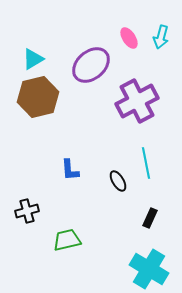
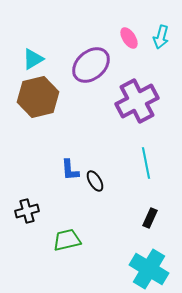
black ellipse: moved 23 px left
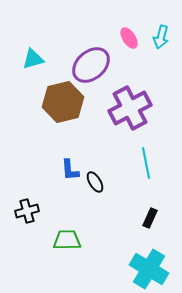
cyan triangle: rotated 15 degrees clockwise
brown hexagon: moved 25 px right, 5 px down
purple cross: moved 7 px left, 7 px down
black ellipse: moved 1 px down
green trapezoid: rotated 12 degrees clockwise
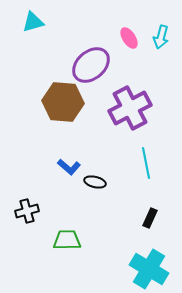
cyan triangle: moved 37 px up
brown hexagon: rotated 18 degrees clockwise
blue L-shape: moved 1 px left, 3 px up; rotated 45 degrees counterclockwise
black ellipse: rotated 45 degrees counterclockwise
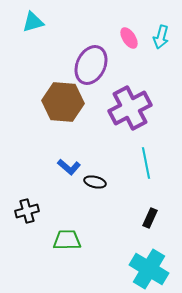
purple ellipse: rotated 24 degrees counterclockwise
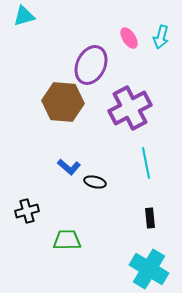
cyan triangle: moved 9 px left, 6 px up
black rectangle: rotated 30 degrees counterclockwise
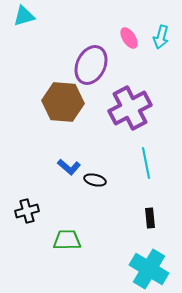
black ellipse: moved 2 px up
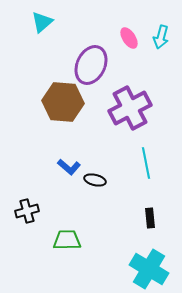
cyan triangle: moved 18 px right, 6 px down; rotated 25 degrees counterclockwise
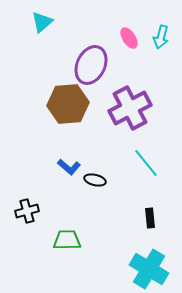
brown hexagon: moved 5 px right, 2 px down; rotated 9 degrees counterclockwise
cyan line: rotated 28 degrees counterclockwise
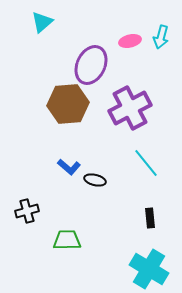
pink ellipse: moved 1 px right, 3 px down; rotated 70 degrees counterclockwise
